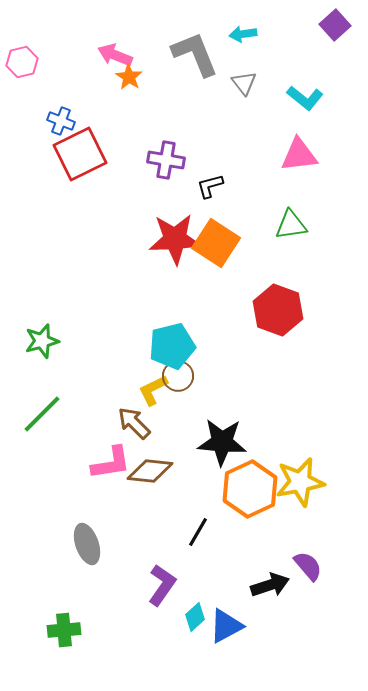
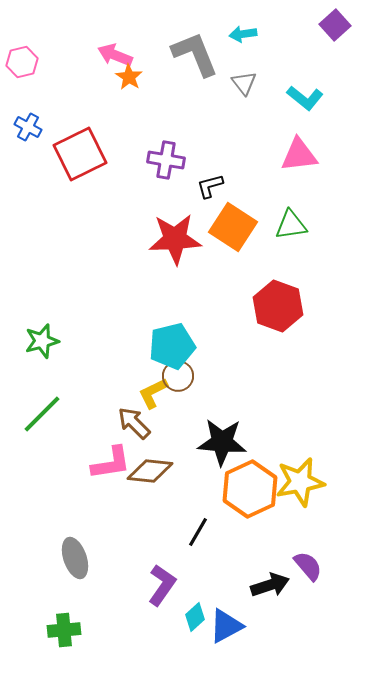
blue cross: moved 33 px left, 6 px down; rotated 8 degrees clockwise
orange square: moved 17 px right, 16 px up
red hexagon: moved 4 px up
yellow L-shape: moved 3 px down
gray ellipse: moved 12 px left, 14 px down
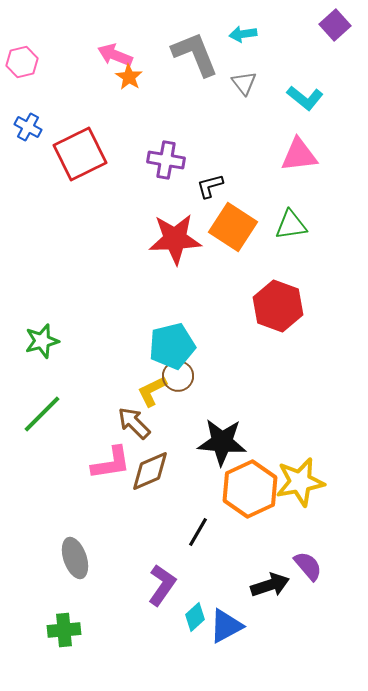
yellow L-shape: moved 1 px left, 2 px up
brown diamond: rotated 30 degrees counterclockwise
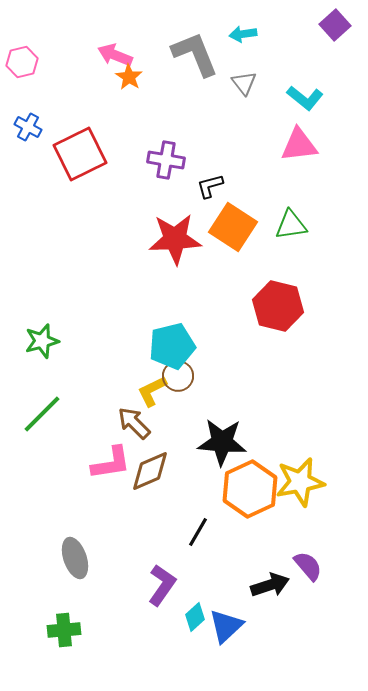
pink triangle: moved 10 px up
red hexagon: rotated 6 degrees counterclockwise
blue triangle: rotated 15 degrees counterclockwise
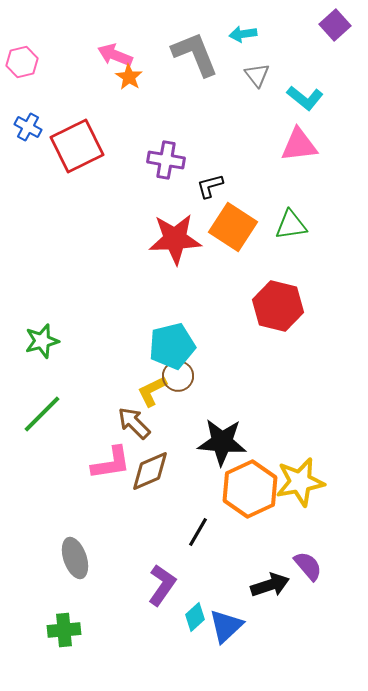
gray triangle: moved 13 px right, 8 px up
red square: moved 3 px left, 8 px up
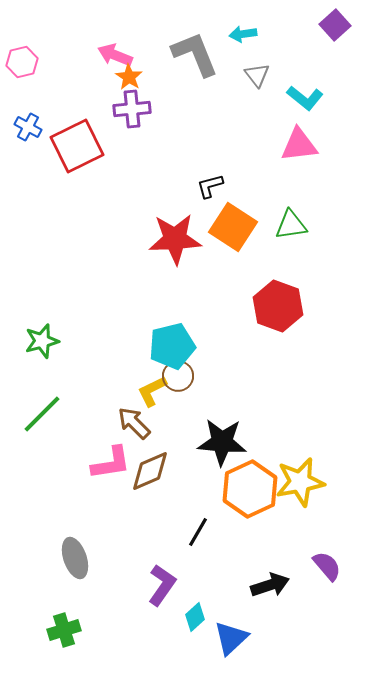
purple cross: moved 34 px left, 51 px up; rotated 15 degrees counterclockwise
red hexagon: rotated 6 degrees clockwise
purple semicircle: moved 19 px right
blue triangle: moved 5 px right, 12 px down
green cross: rotated 12 degrees counterclockwise
